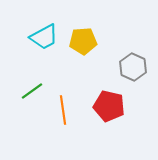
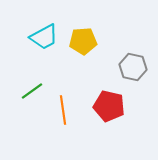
gray hexagon: rotated 12 degrees counterclockwise
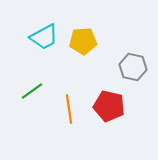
orange line: moved 6 px right, 1 px up
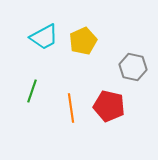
yellow pentagon: rotated 20 degrees counterclockwise
green line: rotated 35 degrees counterclockwise
orange line: moved 2 px right, 1 px up
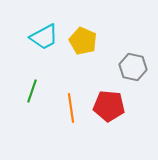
yellow pentagon: rotated 24 degrees counterclockwise
red pentagon: rotated 8 degrees counterclockwise
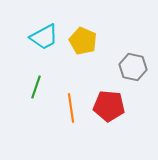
green line: moved 4 px right, 4 px up
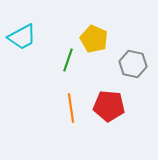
cyan trapezoid: moved 22 px left
yellow pentagon: moved 11 px right, 2 px up
gray hexagon: moved 3 px up
green line: moved 32 px right, 27 px up
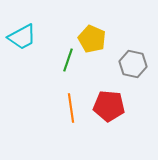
yellow pentagon: moved 2 px left
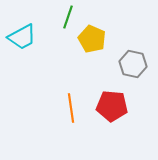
green line: moved 43 px up
red pentagon: moved 3 px right
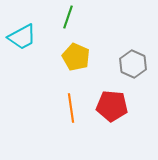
yellow pentagon: moved 16 px left, 18 px down
gray hexagon: rotated 12 degrees clockwise
